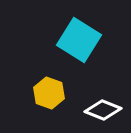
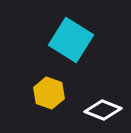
cyan square: moved 8 px left
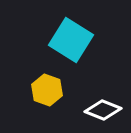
yellow hexagon: moved 2 px left, 3 px up
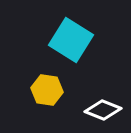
yellow hexagon: rotated 12 degrees counterclockwise
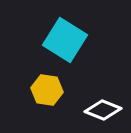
cyan square: moved 6 px left
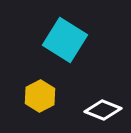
yellow hexagon: moved 7 px left, 6 px down; rotated 24 degrees clockwise
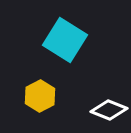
white diamond: moved 6 px right
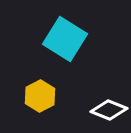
cyan square: moved 1 px up
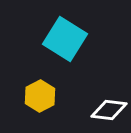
white diamond: rotated 15 degrees counterclockwise
